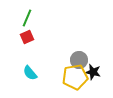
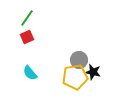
green line: rotated 12 degrees clockwise
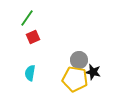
red square: moved 6 px right
cyan semicircle: rotated 49 degrees clockwise
yellow pentagon: moved 2 px down; rotated 20 degrees clockwise
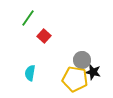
green line: moved 1 px right
red square: moved 11 px right, 1 px up; rotated 24 degrees counterclockwise
gray circle: moved 3 px right
